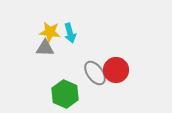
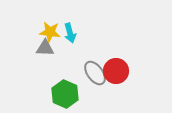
red circle: moved 1 px down
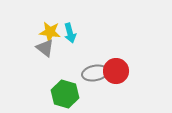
gray triangle: rotated 36 degrees clockwise
gray ellipse: rotated 65 degrees counterclockwise
green hexagon: rotated 8 degrees counterclockwise
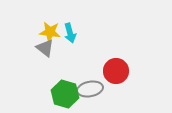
gray ellipse: moved 5 px left, 16 px down
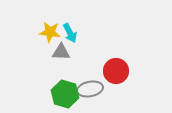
cyan arrow: rotated 12 degrees counterclockwise
gray triangle: moved 16 px right, 4 px down; rotated 36 degrees counterclockwise
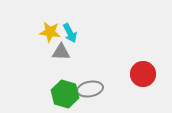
red circle: moved 27 px right, 3 px down
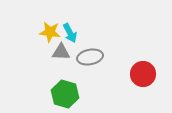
gray ellipse: moved 32 px up
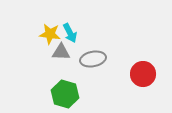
yellow star: moved 2 px down
gray ellipse: moved 3 px right, 2 px down
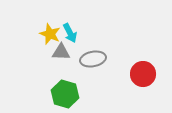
yellow star: rotated 15 degrees clockwise
